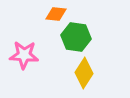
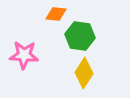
green hexagon: moved 4 px right, 1 px up
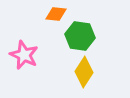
pink star: rotated 20 degrees clockwise
yellow diamond: moved 1 px up
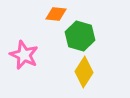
green hexagon: rotated 8 degrees clockwise
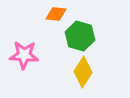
pink star: rotated 20 degrees counterclockwise
yellow diamond: moved 1 px left
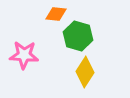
green hexagon: moved 2 px left
yellow diamond: moved 2 px right
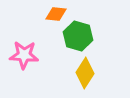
yellow diamond: moved 1 px down
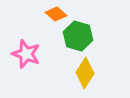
orange diamond: rotated 35 degrees clockwise
pink star: moved 2 px right, 1 px up; rotated 16 degrees clockwise
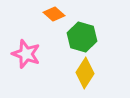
orange diamond: moved 2 px left
green hexagon: moved 4 px right, 1 px down
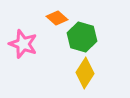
orange diamond: moved 3 px right, 4 px down
pink star: moved 3 px left, 10 px up
